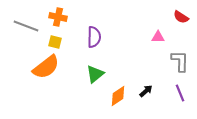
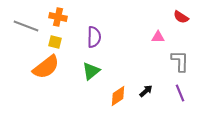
green triangle: moved 4 px left, 3 px up
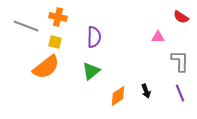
black arrow: rotated 112 degrees clockwise
